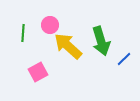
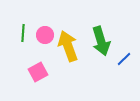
pink circle: moved 5 px left, 10 px down
yellow arrow: rotated 28 degrees clockwise
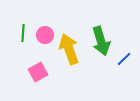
yellow arrow: moved 1 px right, 3 px down
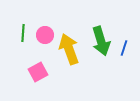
blue line: moved 11 px up; rotated 28 degrees counterclockwise
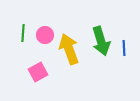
blue line: rotated 21 degrees counterclockwise
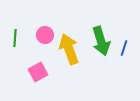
green line: moved 8 px left, 5 px down
blue line: rotated 21 degrees clockwise
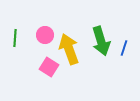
pink square: moved 11 px right, 5 px up; rotated 30 degrees counterclockwise
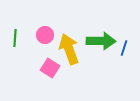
green arrow: rotated 72 degrees counterclockwise
pink square: moved 1 px right, 1 px down
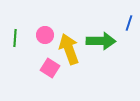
blue line: moved 5 px right, 25 px up
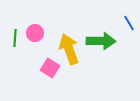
blue line: rotated 49 degrees counterclockwise
pink circle: moved 10 px left, 2 px up
